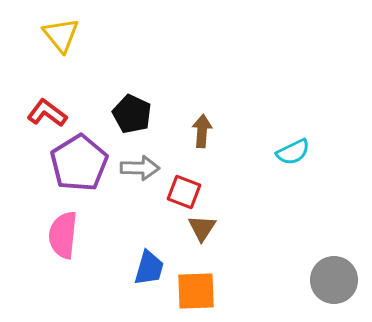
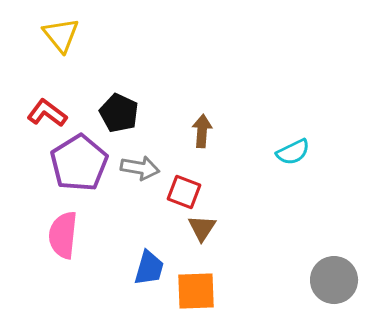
black pentagon: moved 13 px left, 1 px up
gray arrow: rotated 9 degrees clockwise
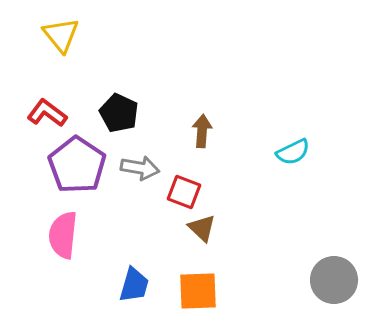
purple pentagon: moved 2 px left, 2 px down; rotated 6 degrees counterclockwise
brown triangle: rotated 20 degrees counterclockwise
blue trapezoid: moved 15 px left, 17 px down
orange square: moved 2 px right
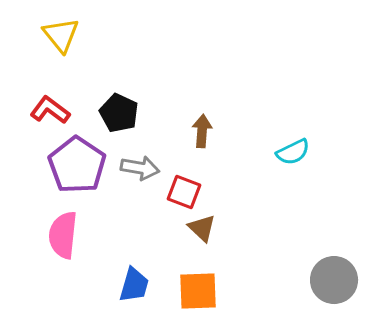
red L-shape: moved 3 px right, 3 px up
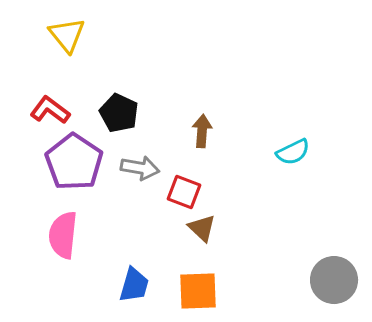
yellow triangle: moved 6 px right
purple pentagon: moved 3 px left, 3 px up
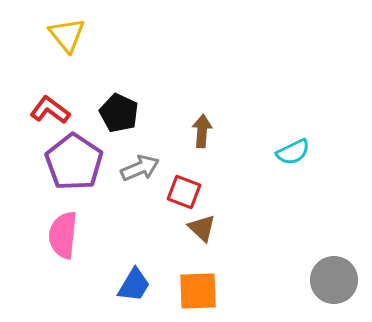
gray arrow: rotated 33 degrees counterclockwise
blue trapezoid: rotated 15 degrees clockwise
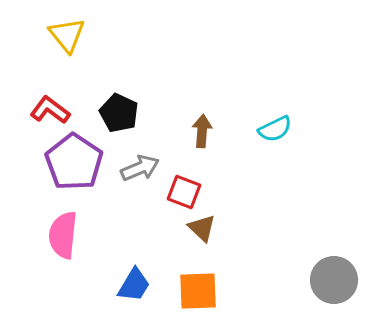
cyan semicircle: moved 18 px left, 23 px up
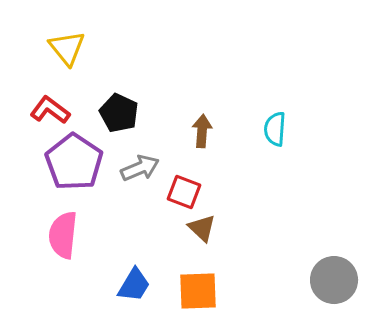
yellow triangle: moved 13 px down
cyan semicircle: rotated 120 degrees clockwise
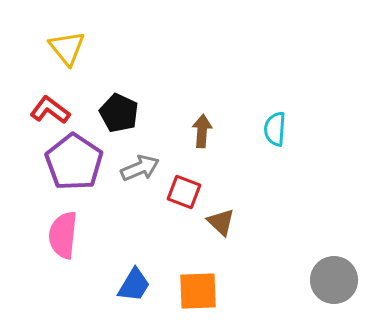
brown triangle: moved 19 px right, 6 px up
